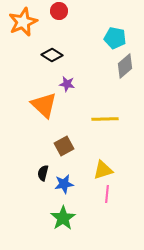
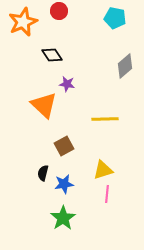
cyan pentagon: moved 20 px up
black diamond: rotated 25 degrees clockwise
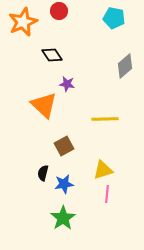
cyan pentagon: moved 1 px left
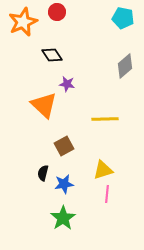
red circle: moved 2 px left, 1 px down
cyan pentagon: moved 9 px right
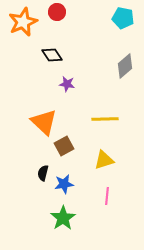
orange triangle: moved 17 px down
yellow triangle: moved 1 px right, 10 px up
pink line: moved 2 px down
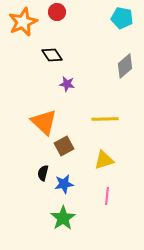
cyan pentagon: moved 1 px left
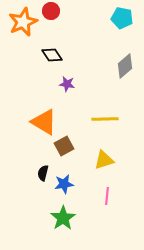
red circle: moved 6 px left, 1 px up
orange triangle: rotated 12 degrees counterclockwise
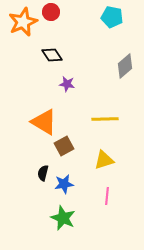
red circle: moved 1 px down
cyan pentagon: moved 10 px left, 1 px up
green star: rotated 15 degrees counterclockwise
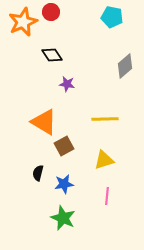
black semicircle: moved 5 px left
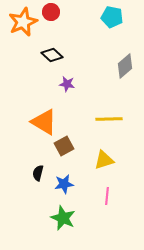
black diamond: rotated 15 degrees counterclockwise
yellow line: moved 4 px right
